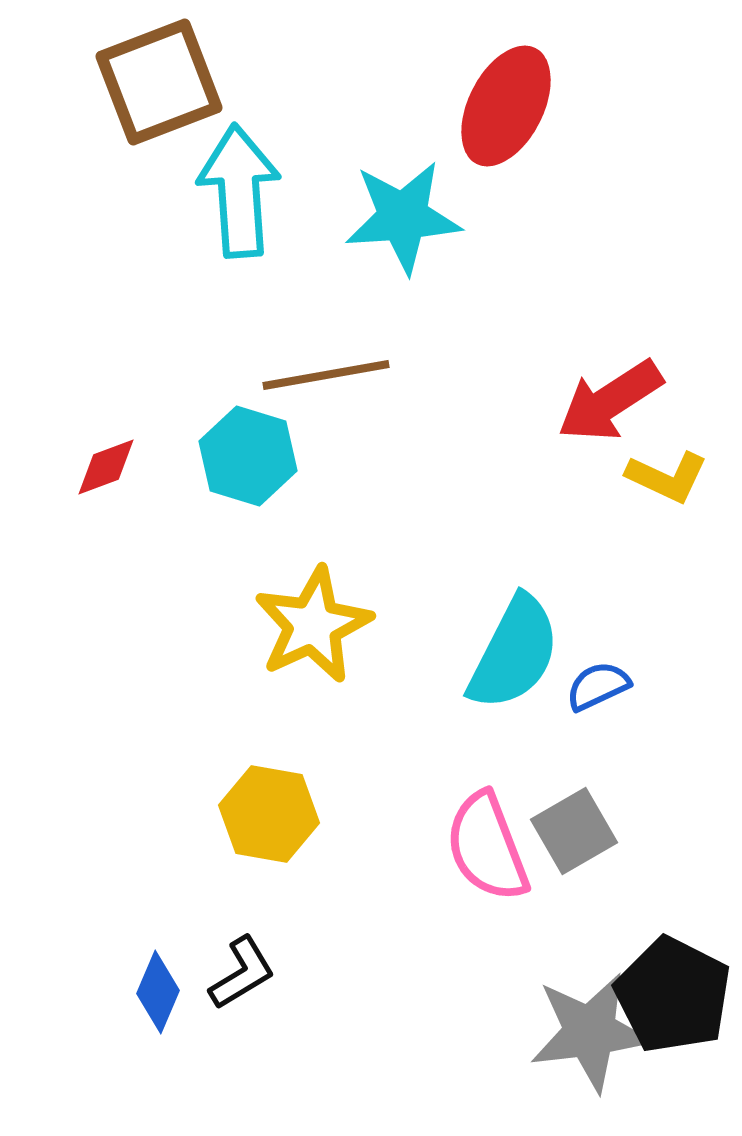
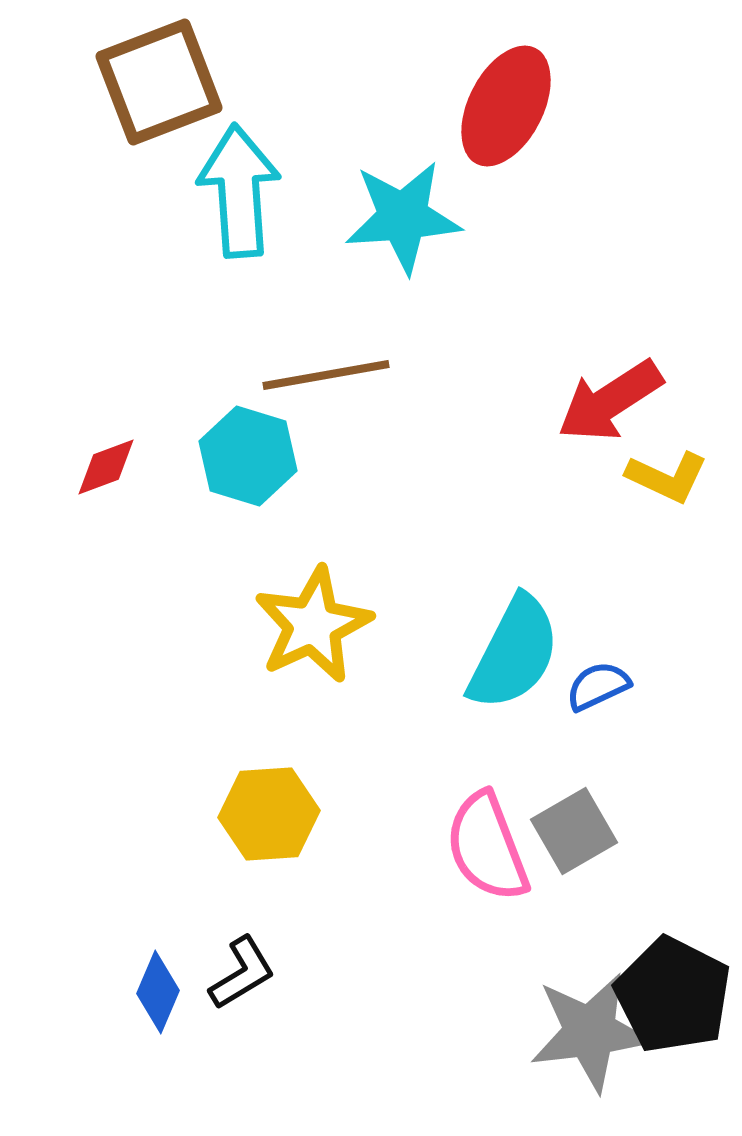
yellow hexagon: rotated 14 degrees counterclockwise
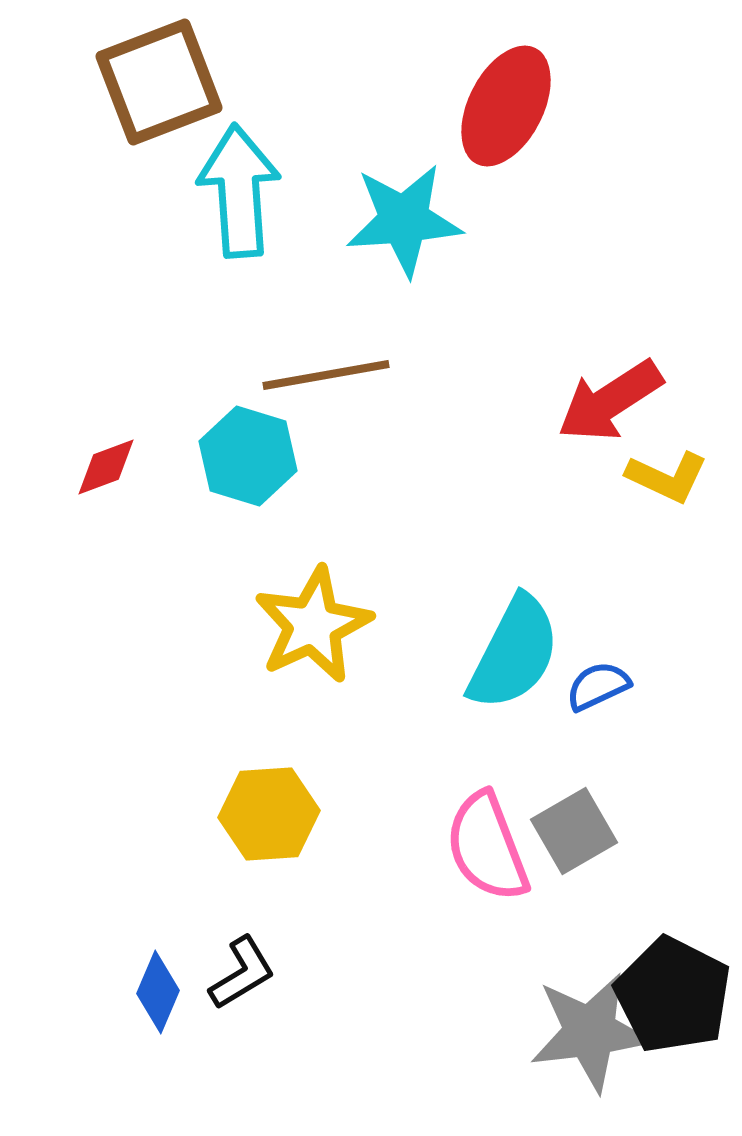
cyan star: moved 1 px right, 3 px down
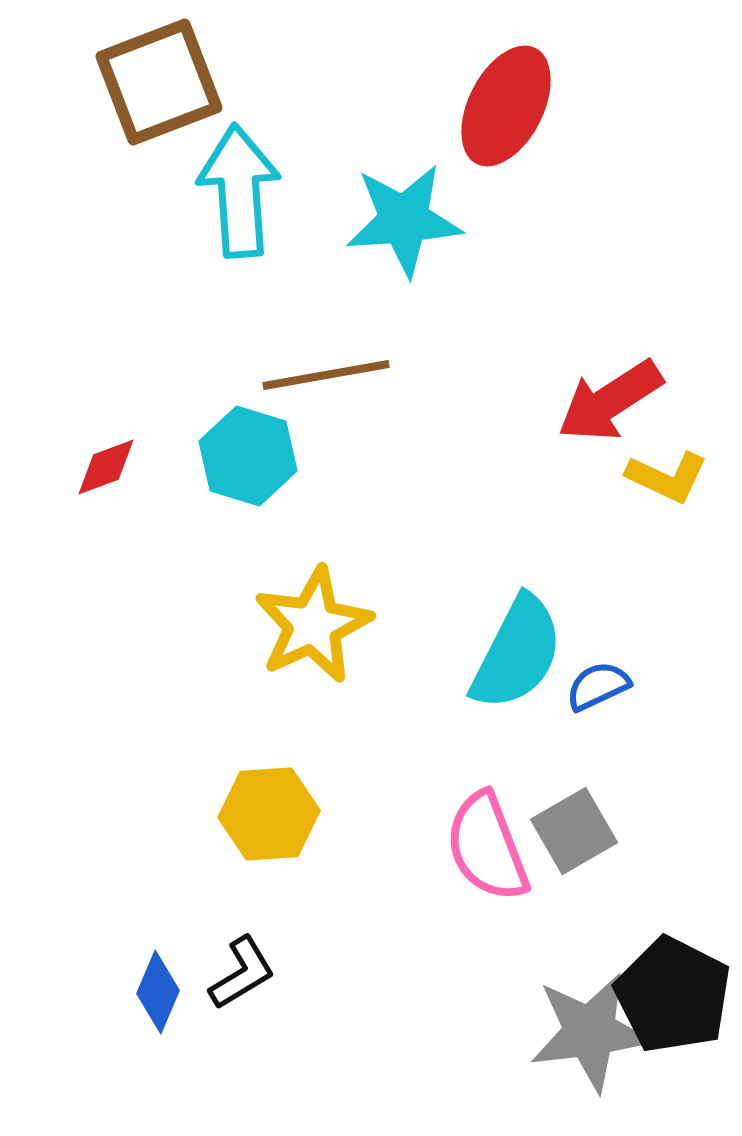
cyan semicircle: moved 3 px right
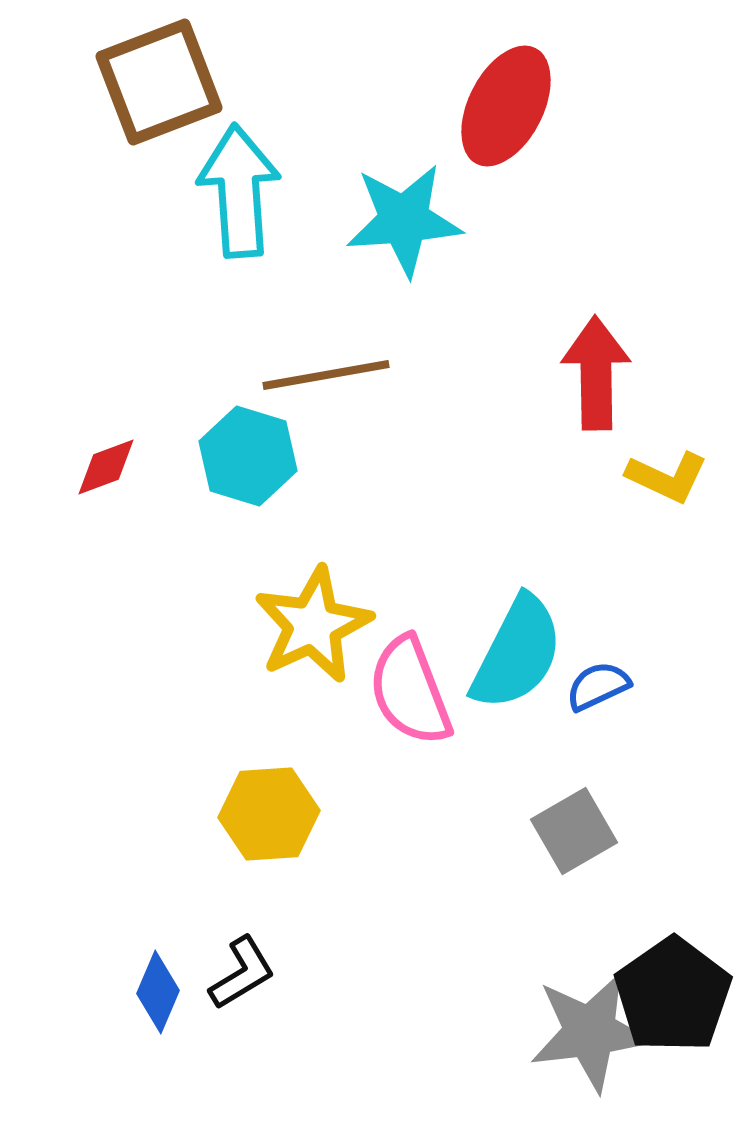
red arrow: moved 14 px left, 28 px up; rotated 122 degrees clockwise
pink semicircle: moved 77 px left, 156 px up
black pentagon: rotated 10 degrees clockwise
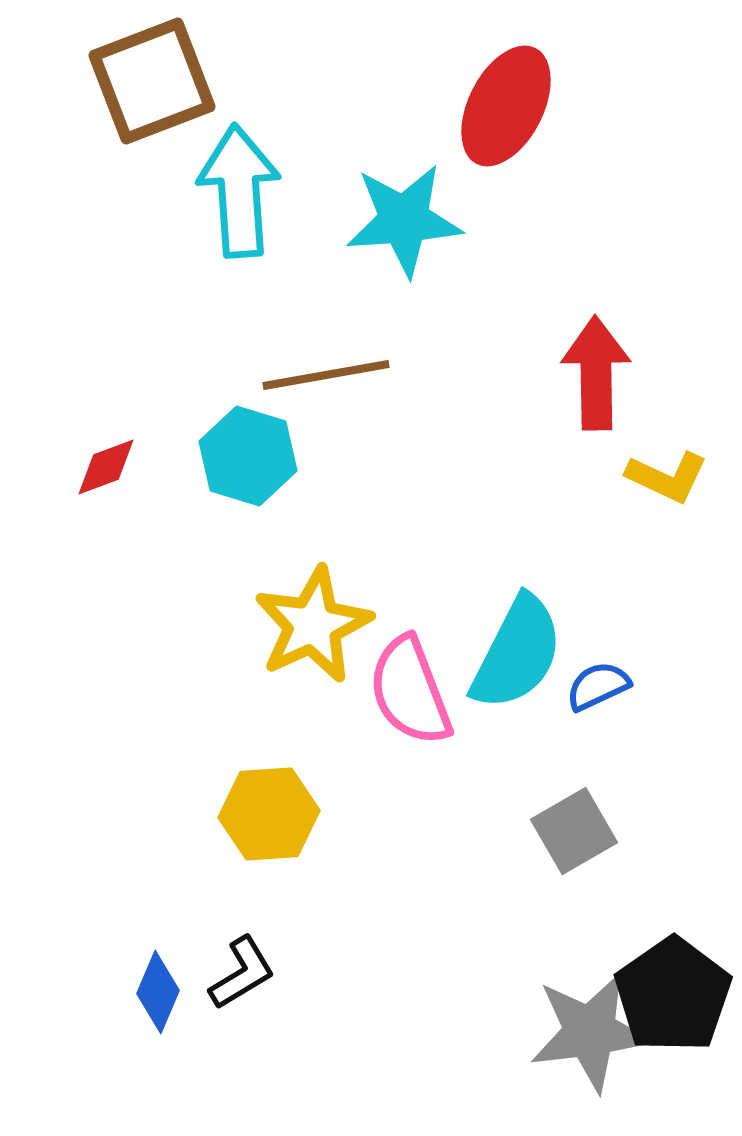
brown square: moved 7 px left, 1 px up
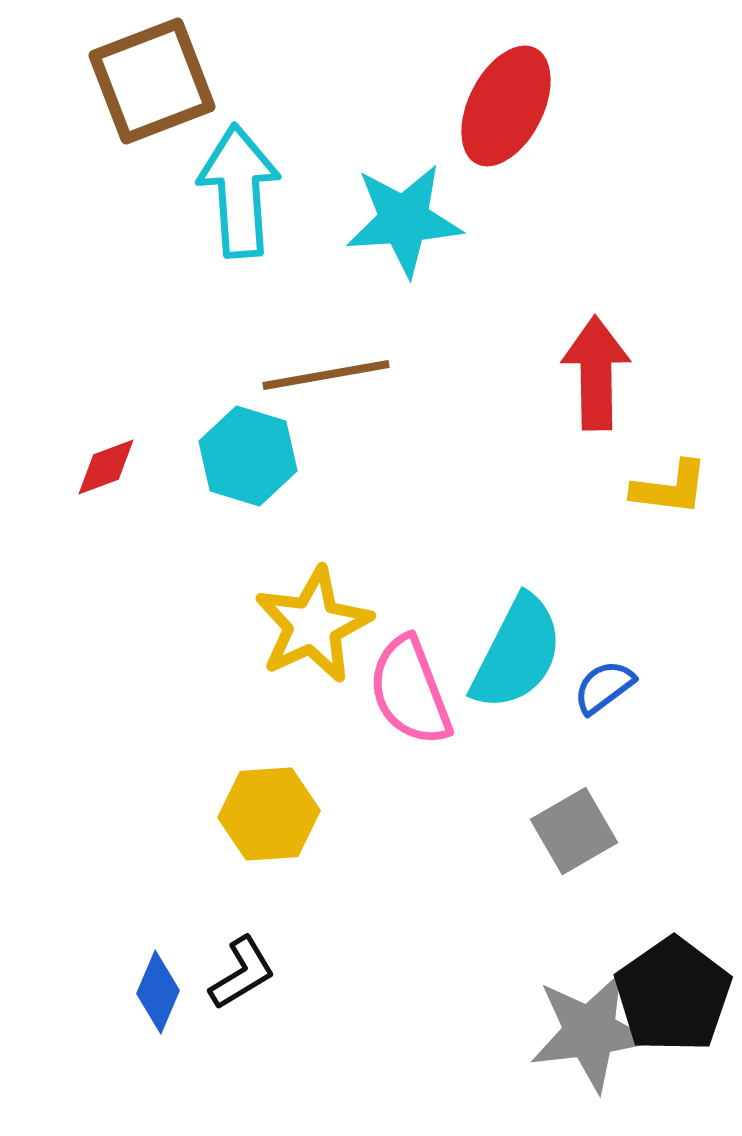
yellow L-shape: moved 3 px right, 11 px down; rotated 18 degrees counterclockwise
blue semicircle: moved 6 px right, 1 px down; rotated 12 degrees counterclockwise
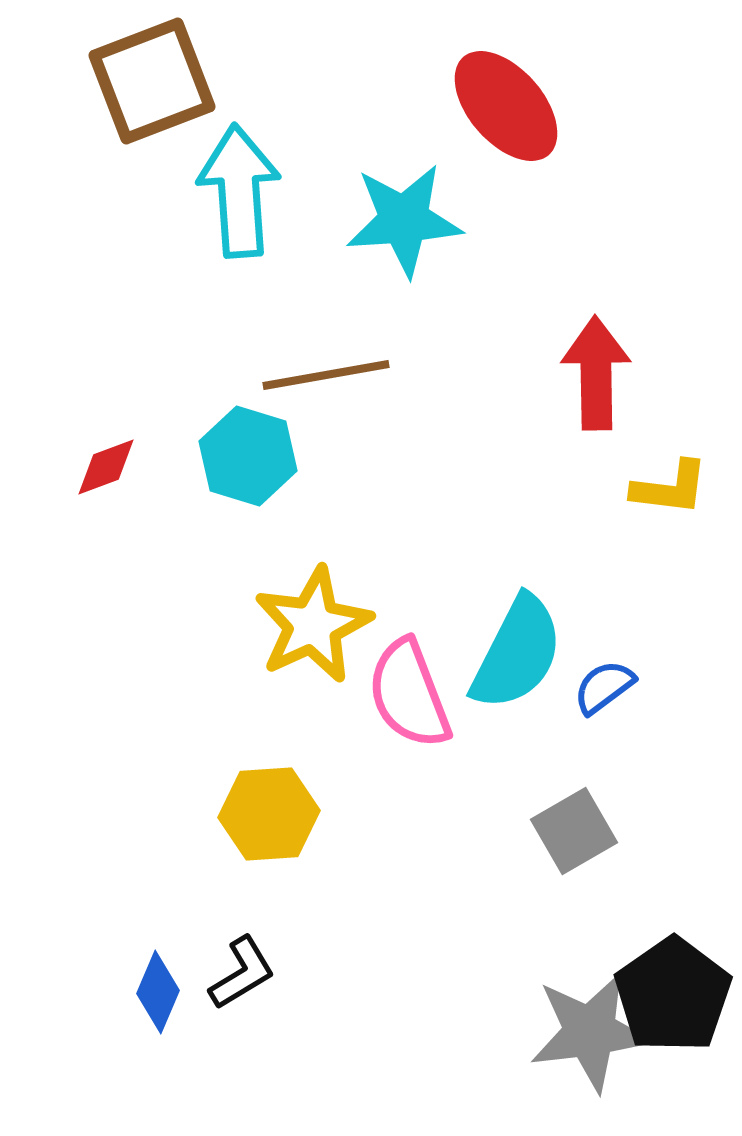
red ellipse: rotated 68 degrees counterclockwise
pink semicircle: moved 1 px left, 3 px down
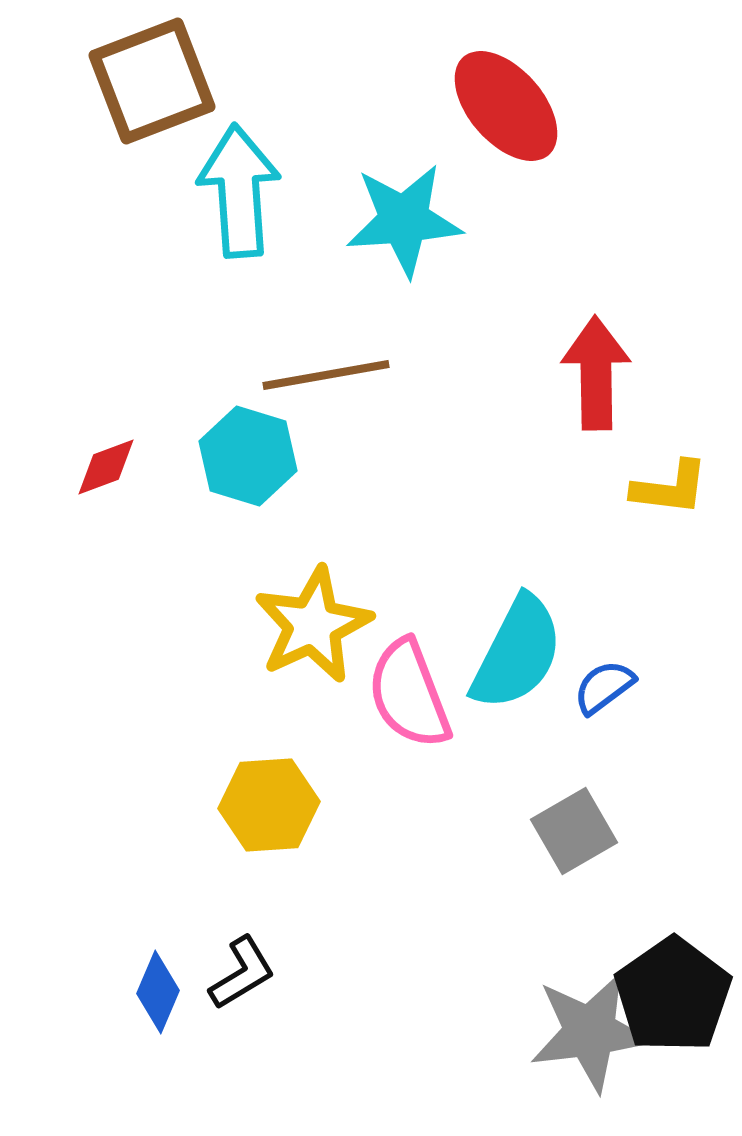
yellow hexagon: moved 9 px up
